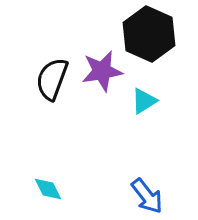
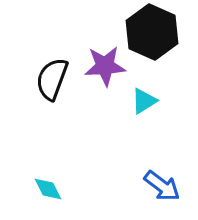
black hexagon: moved 3 px right, 2 px up
purple star: moved 3 px right, 5 px up; rotated 6 degrees clockwise
blue arrow: moved 15 px right, 10 px up; rotated 15 degrees counterclockwise
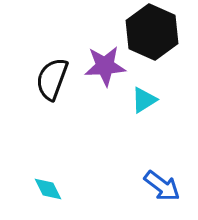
cyan triangle: moved 1 px up
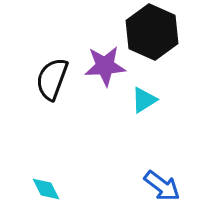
cyan diamond: moved 2 px left
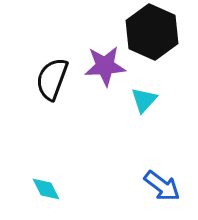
cyan triangle: rotated 16 degrees counterclockwise
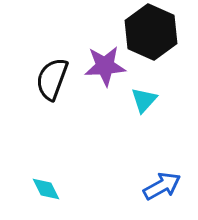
black hexagon: moved 1 px left
blue arrow: rotated 66 degrees counterclockwise
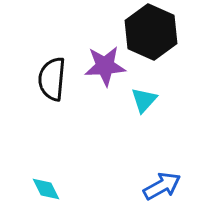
black semicircle: rotated 15 degrees counterclockwise
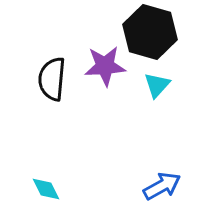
black hexagon: moved 1 px left; rotated 8 degrees counterclockwise
cyan triangle: moved 13 px right, 15 px up
